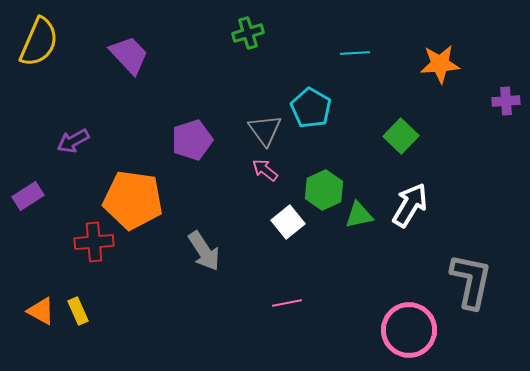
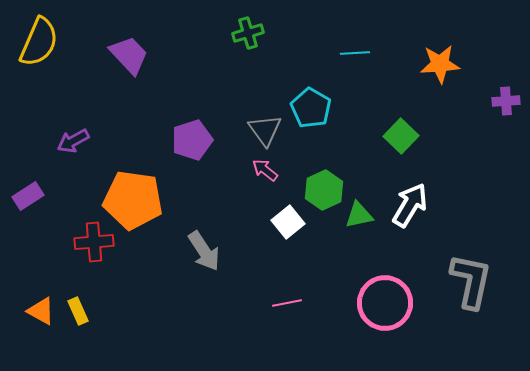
pink circle: moved 24 px left, 27 px up
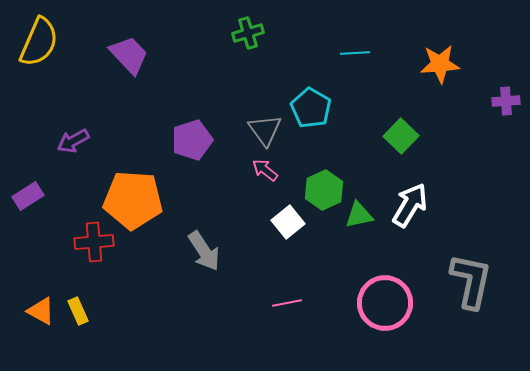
orange pentagon: rotated 4 degrees counterclockwise
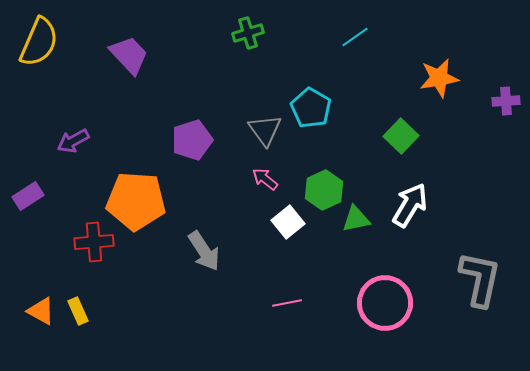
cyan line: moved 16 px up; rotated 32 degrees counterclockwise
orange star: moved 1 px left, 14 px down; rotated 6 degrees counterclockwise
pink arrow: moved 9 px down
orange pentagon: moved 3 px right, 1 px down
green triangle: moved 3 px left, 4 px down
gray L-shape: moved 9 px right, 2 px up
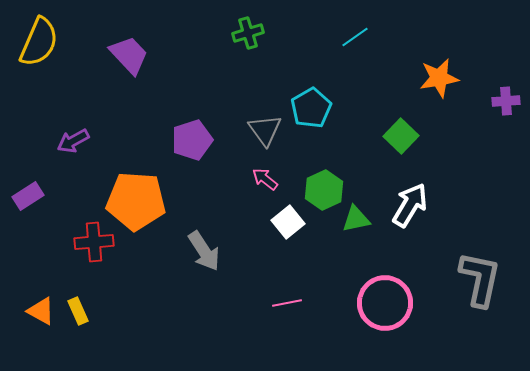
cyan pentagon: rotated 12 degrees clockwise
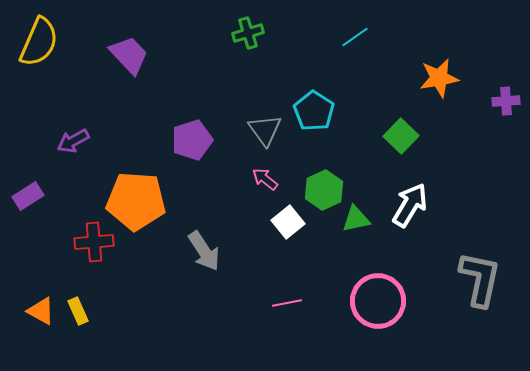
cyan pentagon: moved 3 px right, 3 px down; rotated 9 degrees counterclockwise
pink circle: moved 7 px left, 2 px up
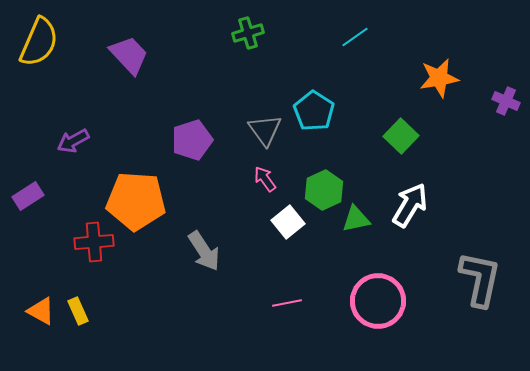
purple cross: rotated 28 degrees clockwise
pink arrow: rotated 16 degrees clockwise
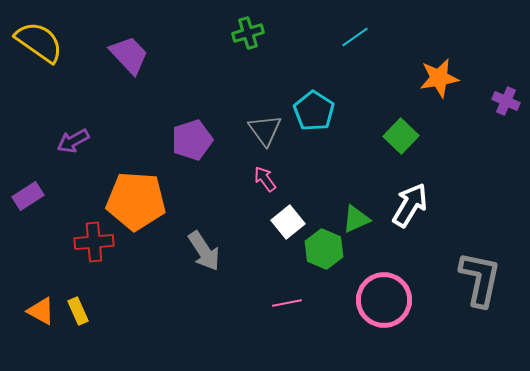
yellow semicircle: rotated 78 degrees counterclockwise
green hexagon: moved 59 px down; rotated 12 degrees counterclockwise
green triangle: rotated 12 degrees counterclockwise
pink circle: moved 6 px right, 1 px up
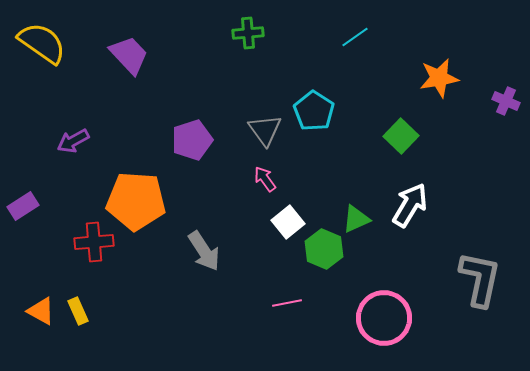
green cross: rotated 12 degrees clockwise
yellow semicircle: moved 3 px right, 1 px down
purple rectangle: moved 5 px left, 10 px down
pink circle: moved 18 px down
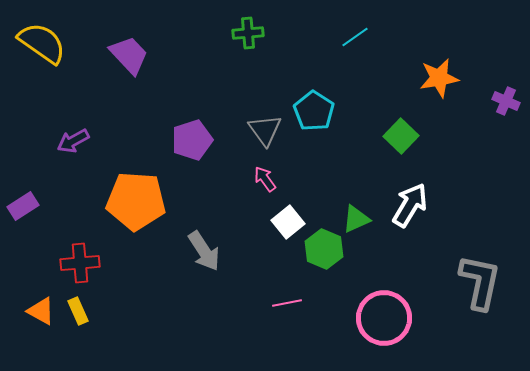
red cross: moved 14 px left, 21 px down
gray L-shape: moved 3 px down
